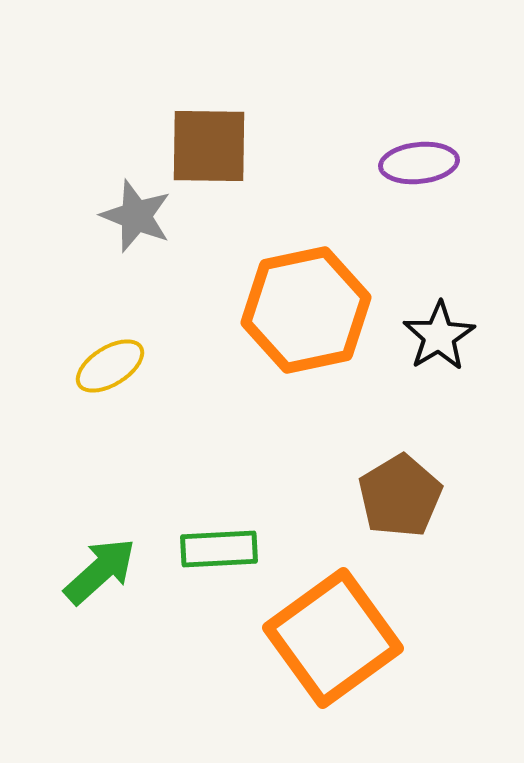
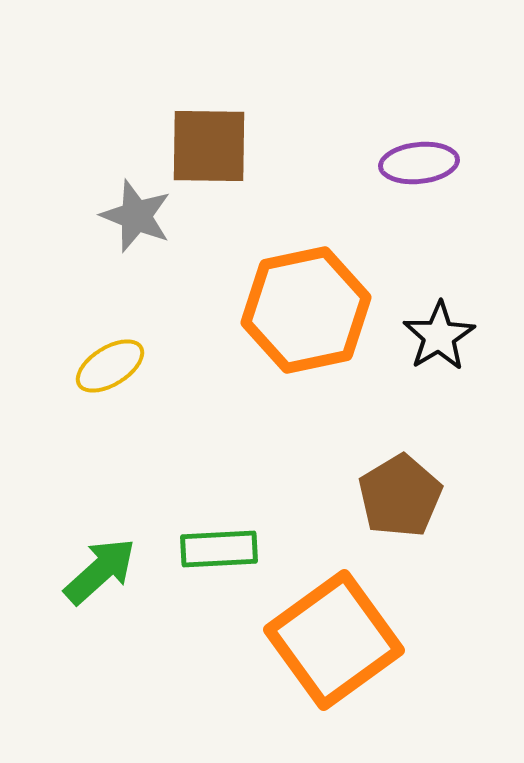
orange square: moved 1 px right, 2 px down
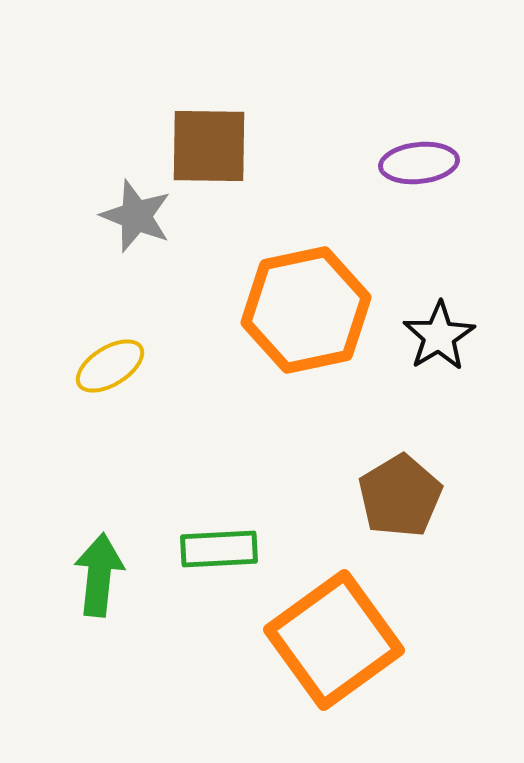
green arrow: moved 1 px left, 4 px down; rotated 42 degrees counterclockwise
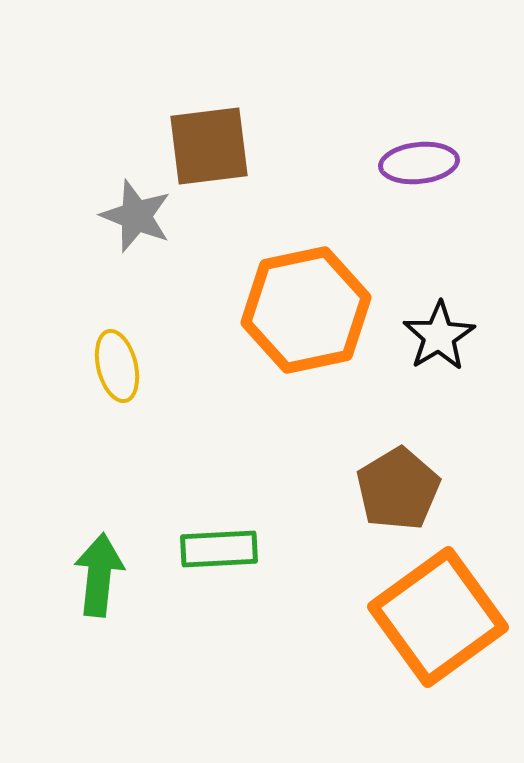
brown square: rotated 8 degrees counterclockwise
yellow ellipse: moved 7 px right; rotated 72 degrees counterclockwise
brown pentagon: moved 2 px left, 7 px up
orange square: moved 104 px right, 23 px up
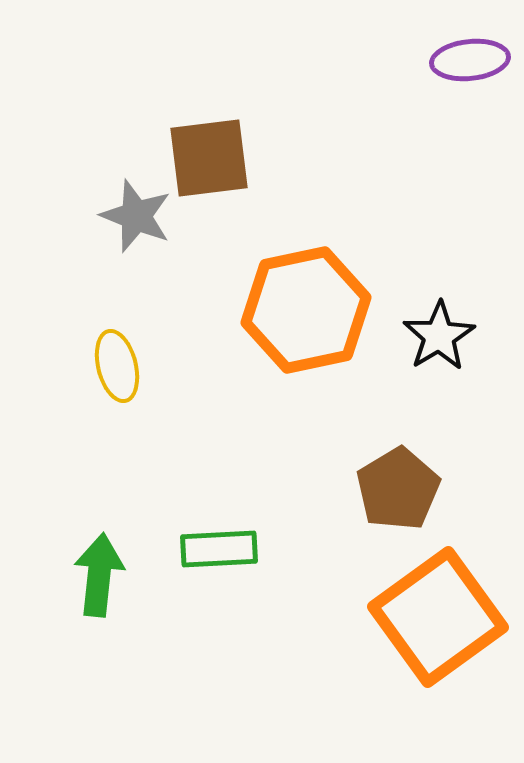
brown square: moved 12 px down
purple ellipse: moved 51 px right, 103 px up
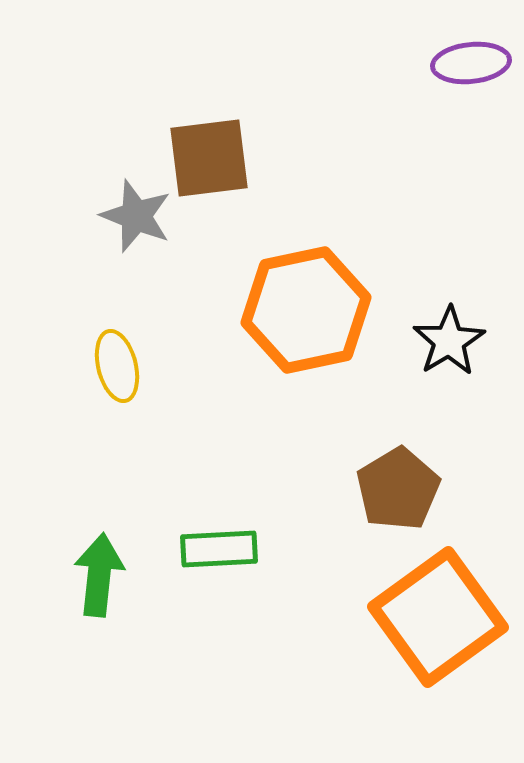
purple ellipse: moved 1 px right, 3 px down
black star: moved 10 px right, 5 px down
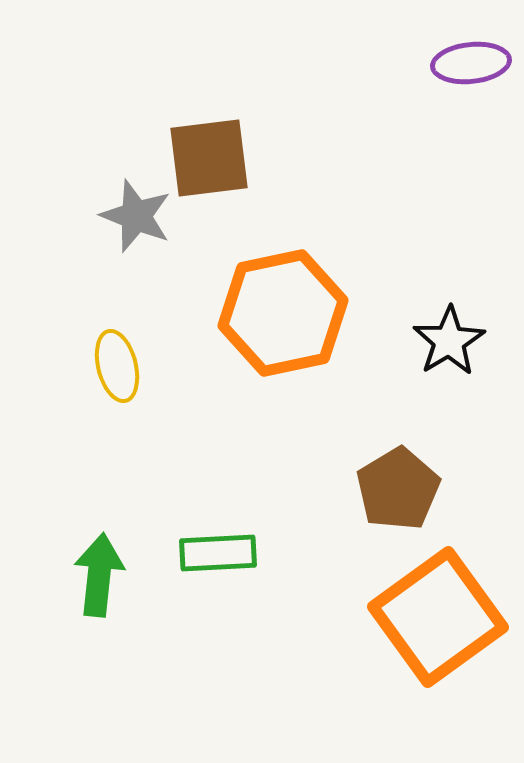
orange hexagon: moved 23 px left, 3 px down
green rectangle: moved 1 px left, 4 px down
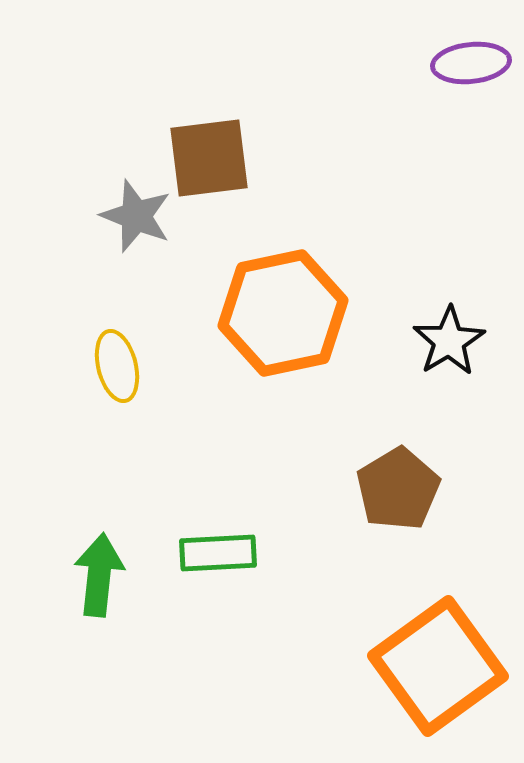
orange square: moved 49 px down
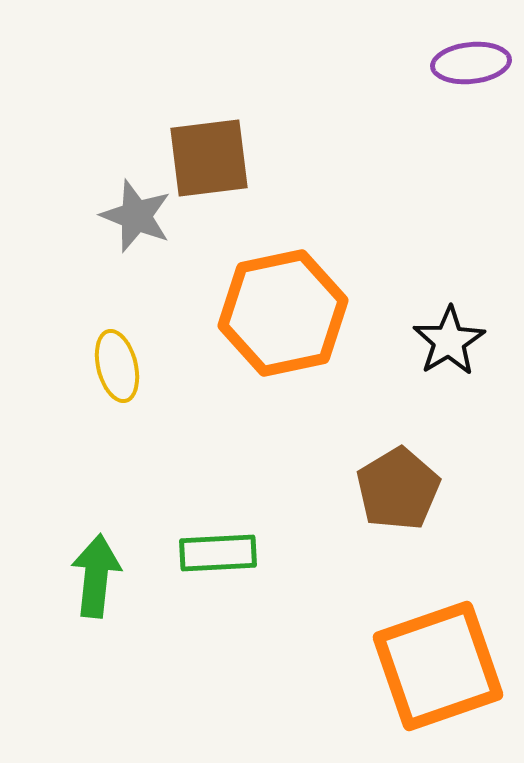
green arrow: moved 3 px left, 1 px down
orange square: rotated 17 degrees clockwise
